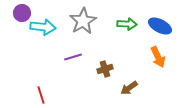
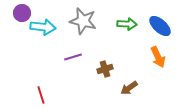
gray star: rotated 28 degrees counterclockwise
blue ellipse: rotated 15 degrees clockwise
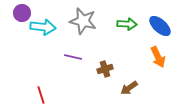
purple line: rotated 30 degrees clockwise
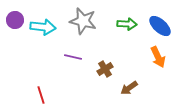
purple circle: moved 7 px left, 7 px down
brown cross: rotated 14 degrees counterclockwise
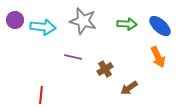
red line: rotated 24 degrees clockwise
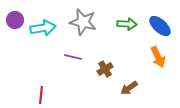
gray star: moved 1 px down
cyan arrow: moved 1 px down; rotated 15 degrees counterclockwise
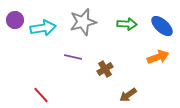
gray star: rotated 28 degrees counterclockwise
blue ellipse: moved 2 px right
orange arrow: rotated 85 degrees counterclockwise
brown arrow: moved 1 px left, 7 px down
red line: rotated 48 degrees counterclockwise
